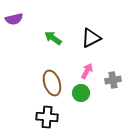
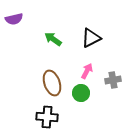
green arrow: moved 1 px down
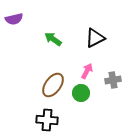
black triangle: moved 4 px right
brown ellipse: moved 1 px right, 2 px down; rotated 55 degrees clockwise
black cross: moved 3 px down
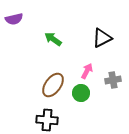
black triangle: moved 7 px right
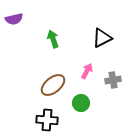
green arrow: rotated 36 degrees clockwise
brown ellipse: rotated 15 degrees clockwise
green circle: moved 10 px down
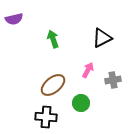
pink arrow: moved 1 px right, 1 px up
black cross: moved 1 px left, 3 px up
